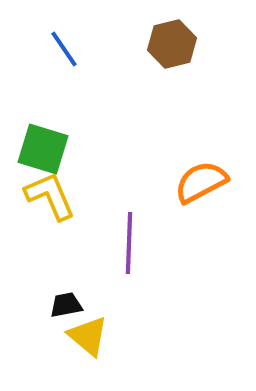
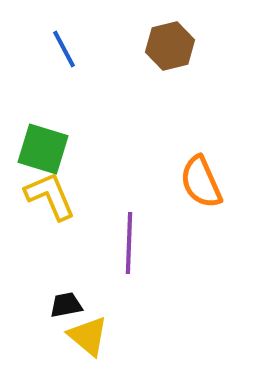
brown hexagon: moved 2 px left, 2 px down
blue line: rotated 6 degrees clockwise
orange semicircle: rotated 86 degrees counterclockwise
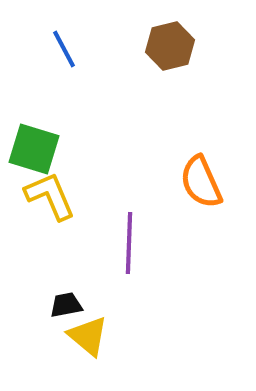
green square: moved 9 px left
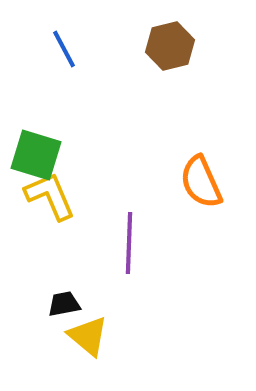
green square: moved 2 px right, 6 px down
black trapezoid: moved 2 px left, 1 px up
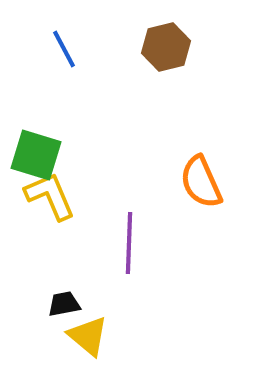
brown hexagon: moved 4 px left, 1 px down
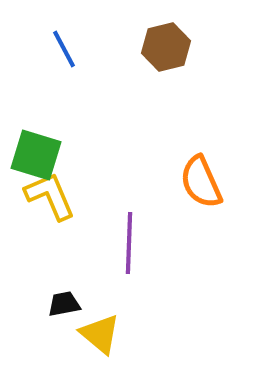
yellow triangle: moved 12 px right, 2 px up
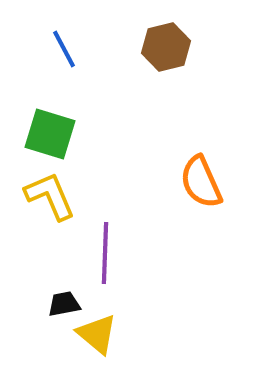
green square: moved 14 px right, 21 px up
purple line: moved 24 px left, 10 px down
yellow triangle: moved 3 px left
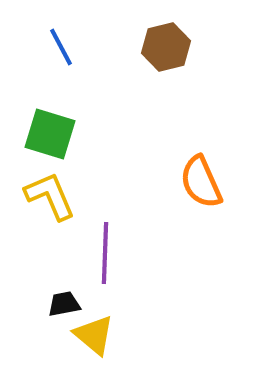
blue line: moved 3 px left, 2 px up
yellow triangle: moved 3 px left, 1 px down
